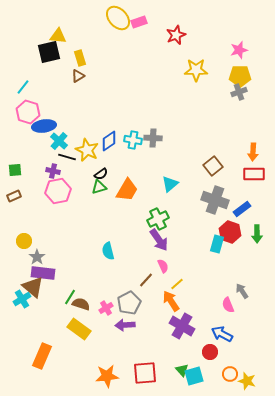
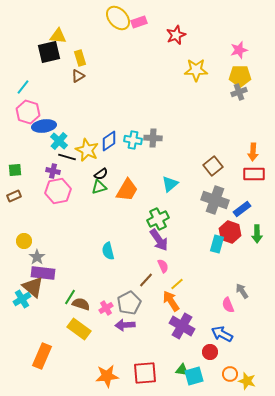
green triangle at (182, 370): rotated 40 degrees counterclockwise
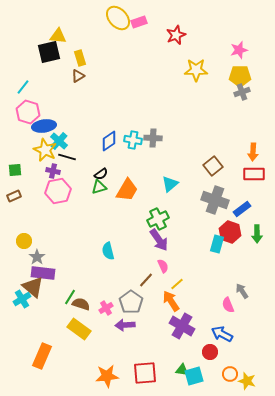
gray cross at (239, 92): moved 3 px right
yellow star at (87, 150): moved 42 px left
gray pentagon at (129, 303): moved 2 px right, 1 px up; rotated 10 degrees counterclockwise
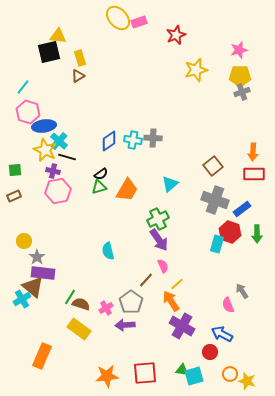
yellow star at (196, 70): rotated 15 degrees counterclockwise
